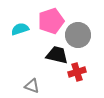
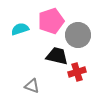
black trapezoid: moved 1 px down
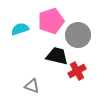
red cross: moved 1 px up; rotated 12 degrees counterclockwise
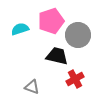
red cross: moved 2 px left, 8 px down
gray triangle: moved 1 px down
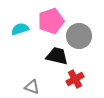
gray circle: moved 1 px right, 1 px down
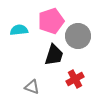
cyan semicircle: moved 1 px left, 1 px down; rotated 12 degrees clockwise
gray circle: moved 1 px left
black trapezoid: moved 3 px left, 1 px up; rotated 95 degrees clockwise
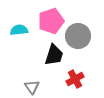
gray triangle: rotated 35 degrees clockwise
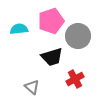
cyan semicircle: moved 1 px up
black trapezoid: moved 2 px left, 2 px down; rotated 55 degrees clockwise
gray triangle: rotated 14 degrees counterclockwise
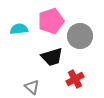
gray circle: moved 2 px right
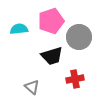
gray circle: moved 1 px left, 1 px down
black trapezoid: moved 1 px up
red cross: rotated 18 degrees clockwise
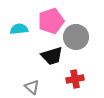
gray circle: moved 3 px left
